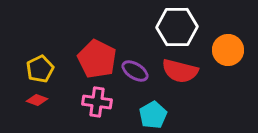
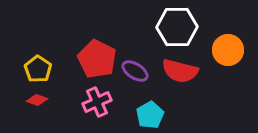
yellow pentagon: moved 2 px left; rotated 12 degrees counterclockwise
pink cross: rotated 32 degrees counterclockwise
cyan pentagon: moved 3 px left
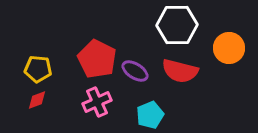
white hexagon: moved 2 px up
orange circle: moved 1 px right, 2 px up
yellow pentagon: rotated 28 degrees counterclockwise
red diamond: rotated 40 degrees counterclockwise
cyan pentagon: rotated 8 degrees clockwise
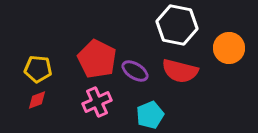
white hexagon: rotated 12 degrees clockwise
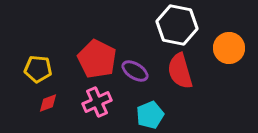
red semicircle: rotated 60 degrees clockwise
red diamond: moved 11 px right, 3 px down
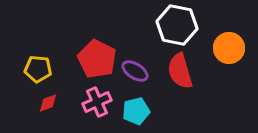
cyan pentagon: moved 14 px left, 4 px up; rotated 8 degrees clockwise
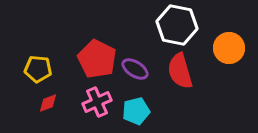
purple ellipse: moved 2 px up
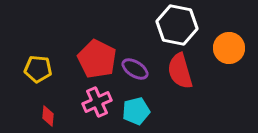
red diamond: moved 13 px down; rotated 65 degrees counterclockwise
